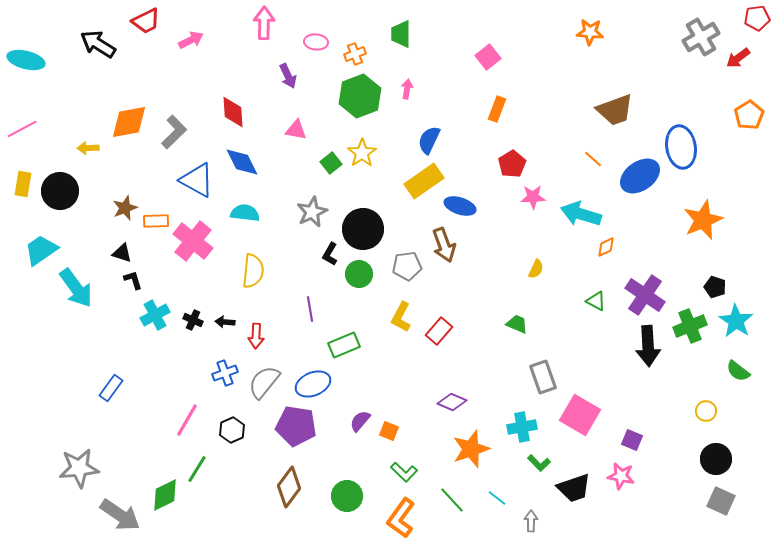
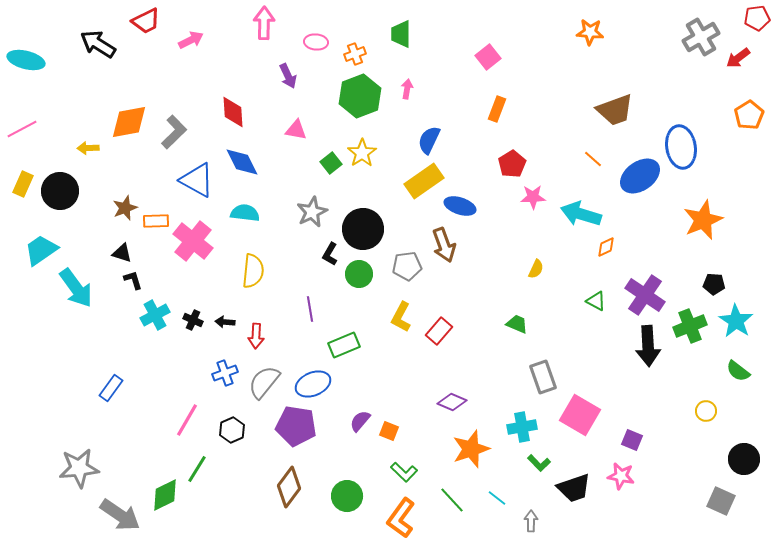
yellow rectangle at (23, 184): rotated 15 degrees clockwise
black pentagon at (715, 287): moved 1 px left, 3 px up; rotated 15 degrees counterclockwise
black circle at (716, 459): moved 28 px right
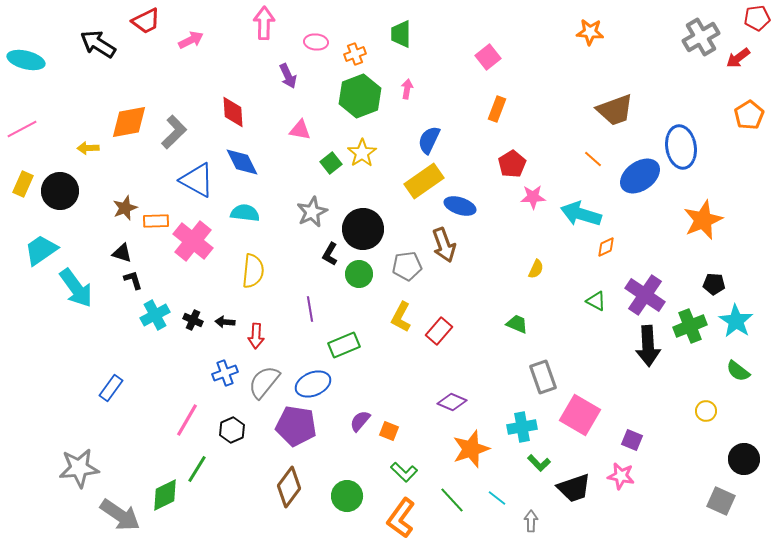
pink triangle at (296, 130): moved 4 px right
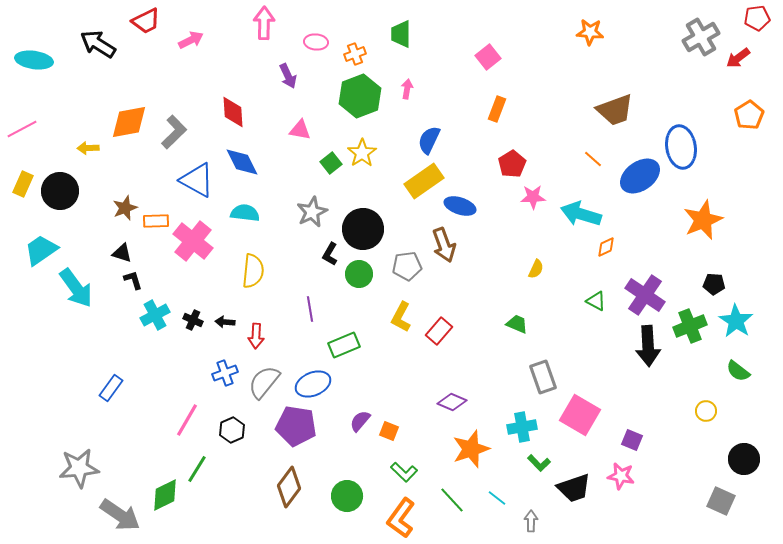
cyan ellipse at (26, 60): moved 8 px right; rotated 6 degrees counterclockwise
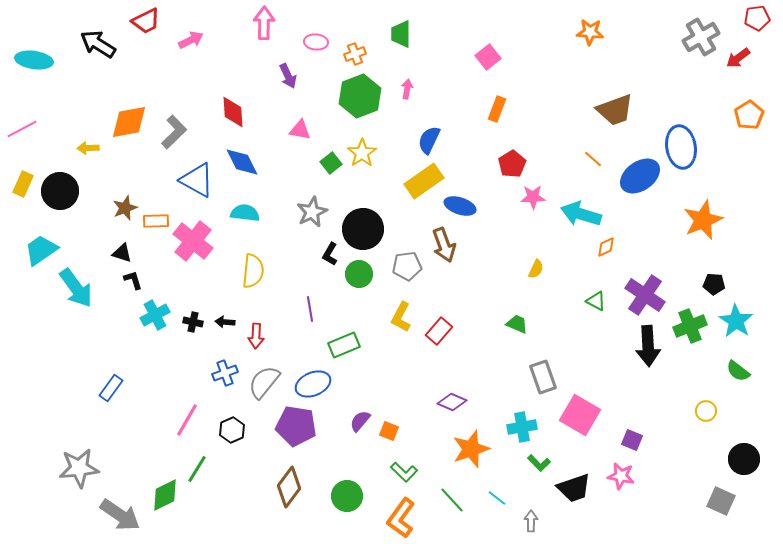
black cross at (193, 320): moved 2 px down; rotated 12 degrees counterclockwise
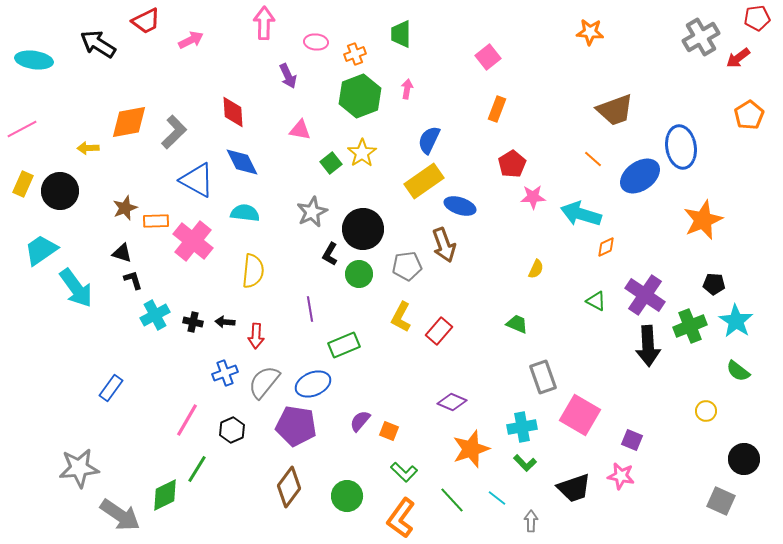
green L-shape at (539, 463): moved 14 px left
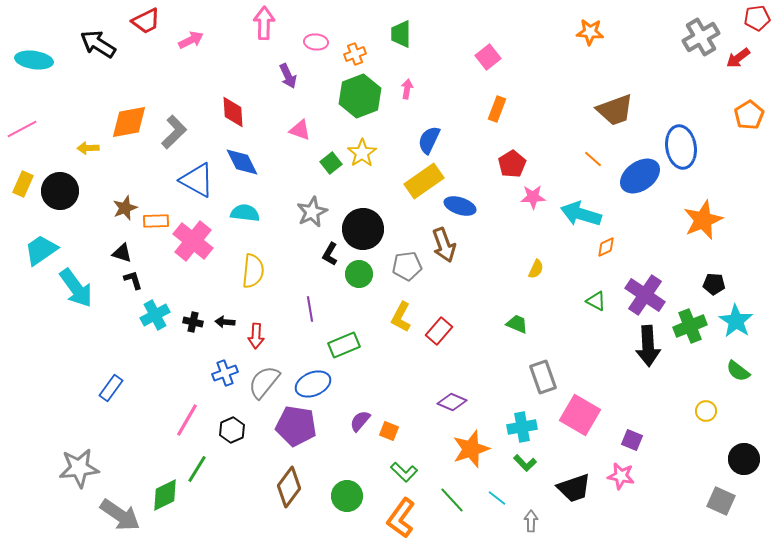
pink triangle at (300, 130): rotated 10 degrees clockwise
